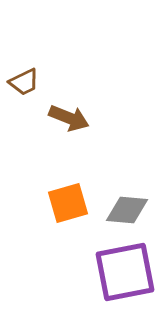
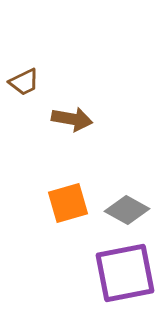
brown arrow: moved 3 px right, 1 px down; rotated 12 degrees counterclockwise
gray diamond: rotated 24 degrees clockwise
purple square: moved 1 px down
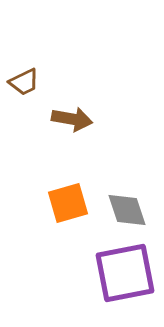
gray diamond: rotated 42 degrees clockwise
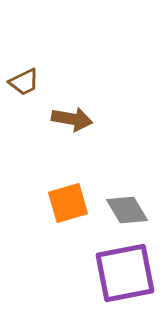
gray diamond: rotated 12 degrees counterclockwise
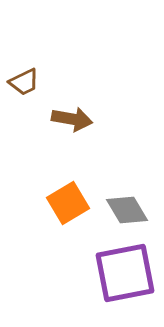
orange square: rotated 15 degrees counterclockwise
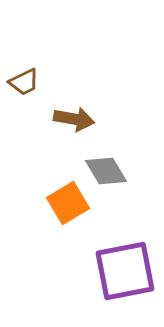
brown arrow: moved 2 px right
gray diamond: moved 21 px left, 39 px up
purple square: moved 2 px up
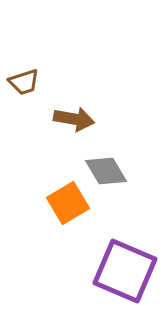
brown trapezoid: rotated 8 degrees clockwise
purple square: rotated 34 degrees clockwise
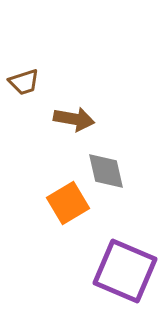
gray diamond: rotated 18 degrees clockwise
